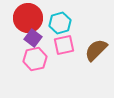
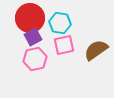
red circle: moved 2 px right
cyan hexagon: rotated 25 degrees clockwise
purple square: moved 1 px up; rotated 24 degrees clockwise
brown semicircle: rotated 10 degrees clockwise
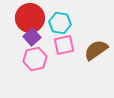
purple square: moved 1 px left; rotated 12 degrees counterclockwise
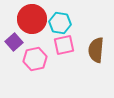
red circle: moved 2 px right, 1 px down
purple square: moved 18 px left, 5 px down
brown semicircle: rotated 50 degrees counterclockwise
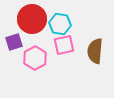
cyan hexagon: moved 1 px down
purple square: rotated 24 degrees clockwise
brown semicircle: moved 1 px left, 1 px down
pink hexagon: moved 1 px up; rotated 15 degrees counterclockwise
